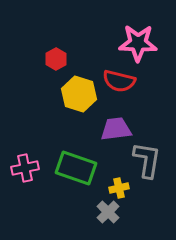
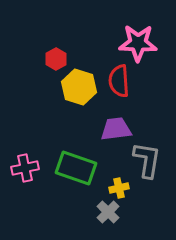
red semicircle: rotated 72 degrees clockwise
yellow hexagon: moved 7 px up
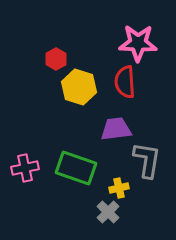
red semicircle: moved 6 px right, 1 px down
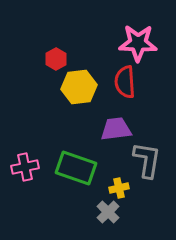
yellow hexagon: rotated 24 degrees counterclockwise
pink cross: moved 1 px up
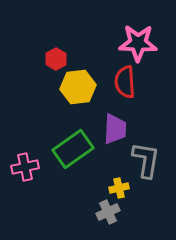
yellow hexagon: moved 1 px left
purple trapezoid: moved 1 px left; rotated 100 degrees clockwise
gray L-shape: moved 1 px left
green rectangle: moved 3 px left, 19 px up; rotated 54 degrees counterclockwise
gray cross: rotated 20 degrees clockwise
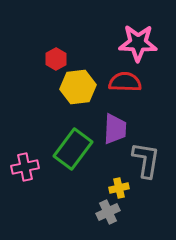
red semicircle: rotated 96 degrees clockwise
green rectangle: rotated 18 degrees counterclockwise
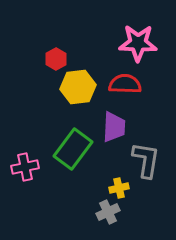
red semicircle: moved 2 px down
purple trapezoid: moved 1 px left, 2 px up
